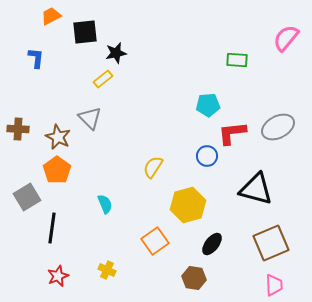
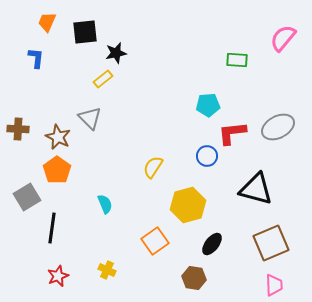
orange trapezoid: moved 4 px left, 6 px down; rotated 40 degrees counterclockwise
pink semicircle: moved 3 px left
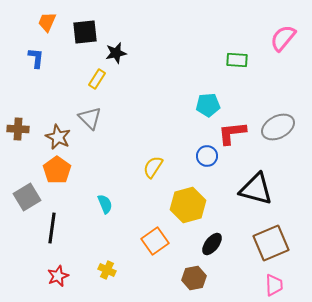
yellow rectangle: moved 6 px left; rotated 18 degrees counterclockwise
brown hexagon: rotated 20 degrees counterclockwise
